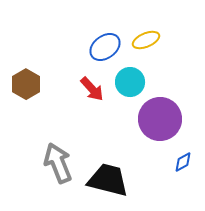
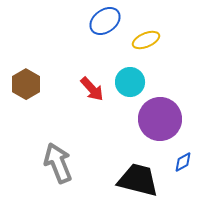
blue ellipse: moved 26 px up
black trapezoid: moved 30 px right
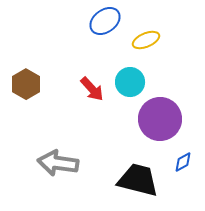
gray arrow: rotated 60 degrees counterclockwise
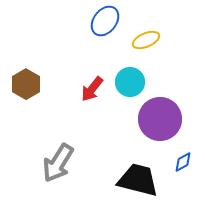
blue ellipse: rotated 16 degrees counterclockwise
red arrow: rotated 80 degrees clockwise
gray arrow: rotated 66 degrees counterclockwise
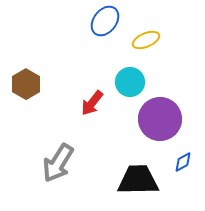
red arrow: moved 14 px down
black trapezoid: rotated 15 degrees counterclockwise
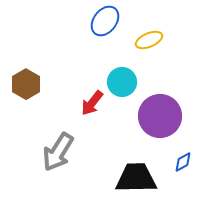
yellow ellipse: moved 3 px right
cyan circle: moved 8 px left
purple circle: moved 3 px up
gray arrow: moved 11 px up
black trapezoid: moved 2 px left, 2 px up
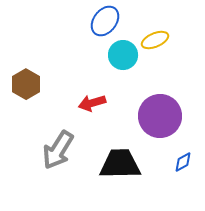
yellow ellipse: moved 6 px right
cyan circle: moved 1 px right, 27 px up
red arrow: rotated 36 degrees clockwise
gray arrow: moved 2 px up
black trapezoid: moved 16 px left, 14 px up
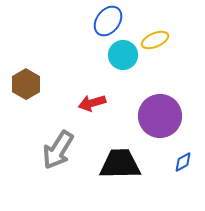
blue ellipse: moved 3 px right
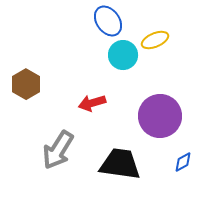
blue ellipse: rotated 72 degrees counterclockwise
black trapezoid: rotated 9 degrees clockwise
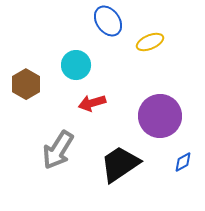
yellow ellipse: moved 5 px left, 2 px down
cyan circle: moved 47 px left, 10 px down
black trapezoid: rotated 42 degrees counterclockwise
